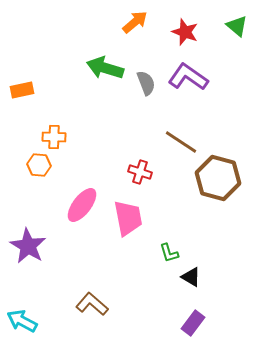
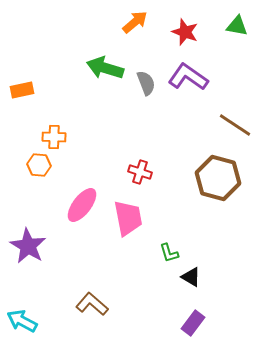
green triangle: rotated 30 degrees counterclockwise
brown line: moved 54 px right, 17 px up
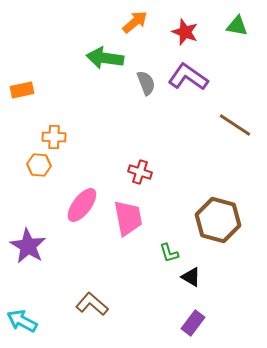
green arrow: moved 10 px up; rotated 9 degrees counterclockwise
brown hexagon: moved 42 px down
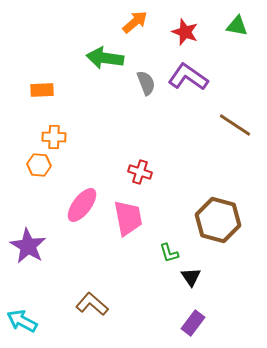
orange rectangle: moved 20 px right; rotated 10 degrees clockwise
black triangle: rotated 25 degrees clockwise
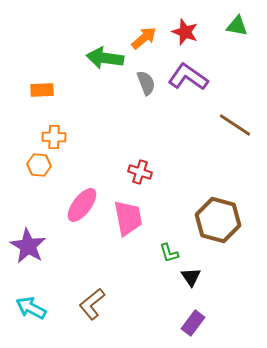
orange arrow: moved 9 px right, 16 px down
brown L-shape: rotated 80 degrees counterclockwise
cyan arrow: moved 9 px right, 13 px up
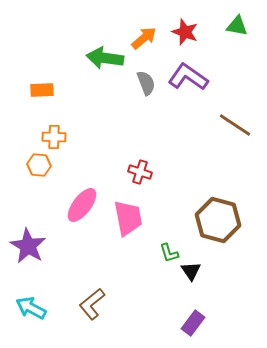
black triangle: moved 6 px up
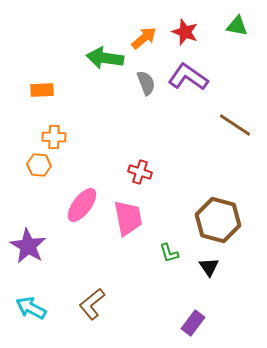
black triangle: moved 18 px right, 4 px up
